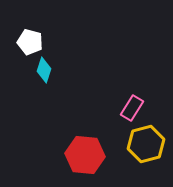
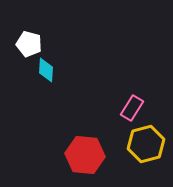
white pentagon: moved 1 px left, 2 px down
cyan diamond: moved 2 px right; rotated 15 degrees counterclockwise
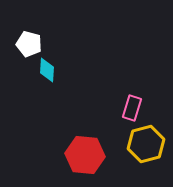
cyan diamond: moved 1 px right
pink rectangle: rotated 15 degrees counterclockwise
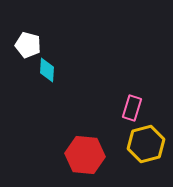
white pentagon: moved 1 px left, 1 px down
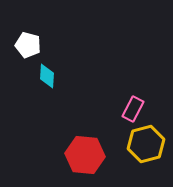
cyan diamond: moved 6 px down
pink rectangle: moved 1 px right, 1 px down; rotated 10 degrees clockwise
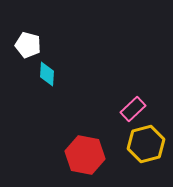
cyan diamond: moved 2 px up
pink rectangle: rotated 20 degrees clockwise
red hexagon: rotated 6 degrees clockwise
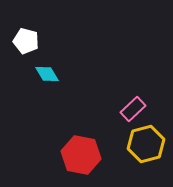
white pentagon: moved 2 px left, 4 px up
cyan diamond: rotated 35 degrees counterclockwise
red hexagon: moved 4 px left
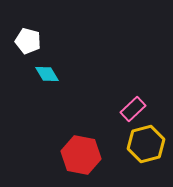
white pentagon: moved 2 px right
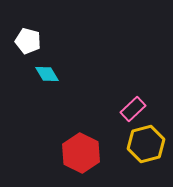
red hexagon: moved 2 px up; rotated 15 degrees clockwise
